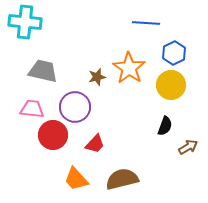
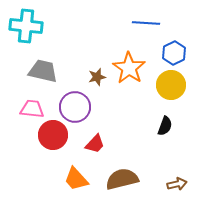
cyan cross: moved 1 px right, 4 px down
brown arrow: moved 11 px left, 37 px down; rotated 18 degrees clockwise
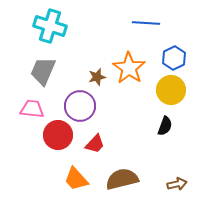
cyan cross: moved 24 px right; rotated 12 degrees clockwise
blue hexagon: moved 5 px down
gray trapezoid: rotated 80 degrees counterclockwise
yellow circle: moved 5 px down
purple circle: moved 5 px right, 1 px up
red circle: moved 5 px right
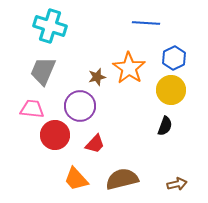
red circle: moved 3 px left
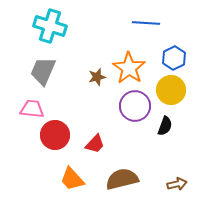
purple circle: moved 55 px right
orange trapezoid: moved 4 px left
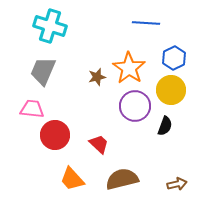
red trapezoid: moved 4 px right; rotated 90 degrees counterclockwise
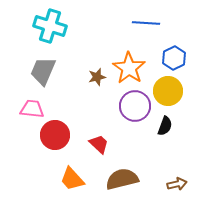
yellow circle: moved 3 px left, 1 px down
